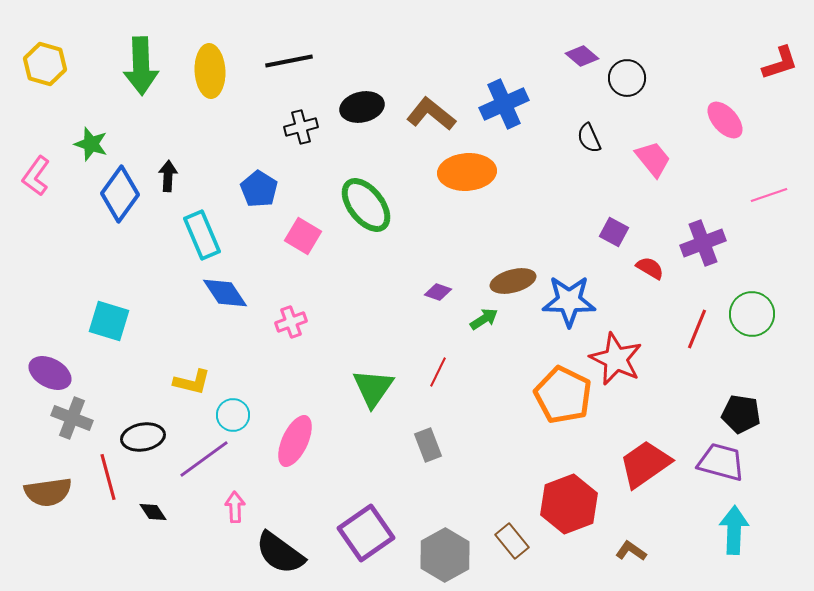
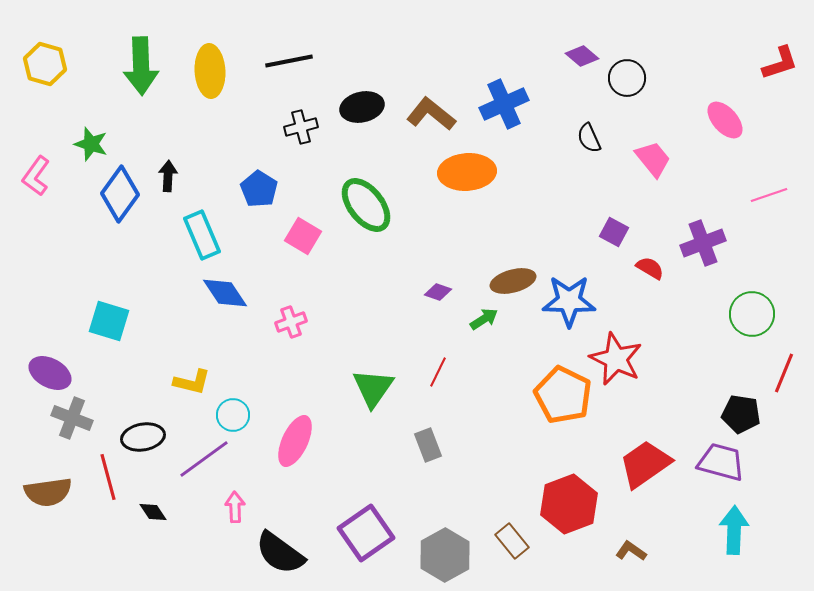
red line at (697, 329): moved 87 px right, 44 px down
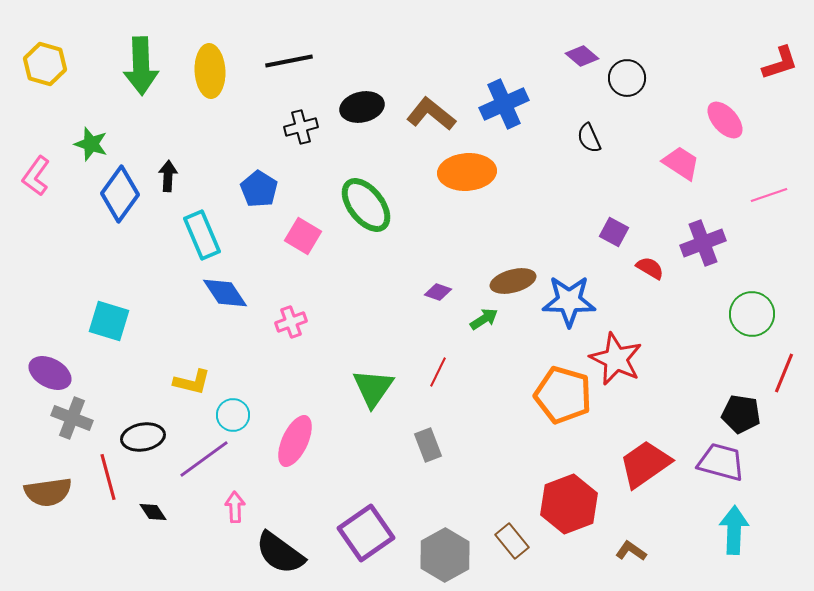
pink trapezoid at (653, 159): moved 28 px right, 4 px down; rotated 18 degrees counterclockwise
orange pentagon at (563, 395): rotated 10 degrees counterclockwise
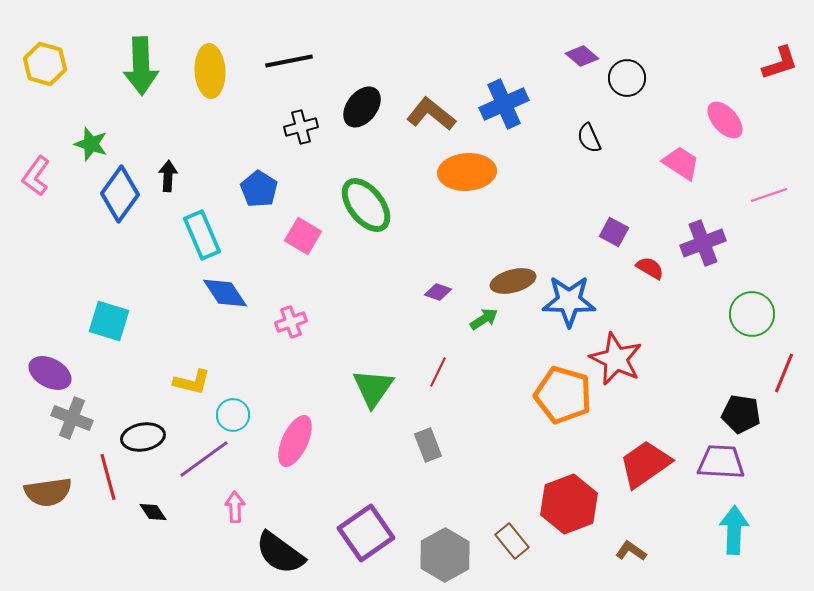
black ellipse at (362, 107): rotated 39 degrees counterclockwise
purple trapezoid at (721, 462): rotated 12 degrees counterclockwise
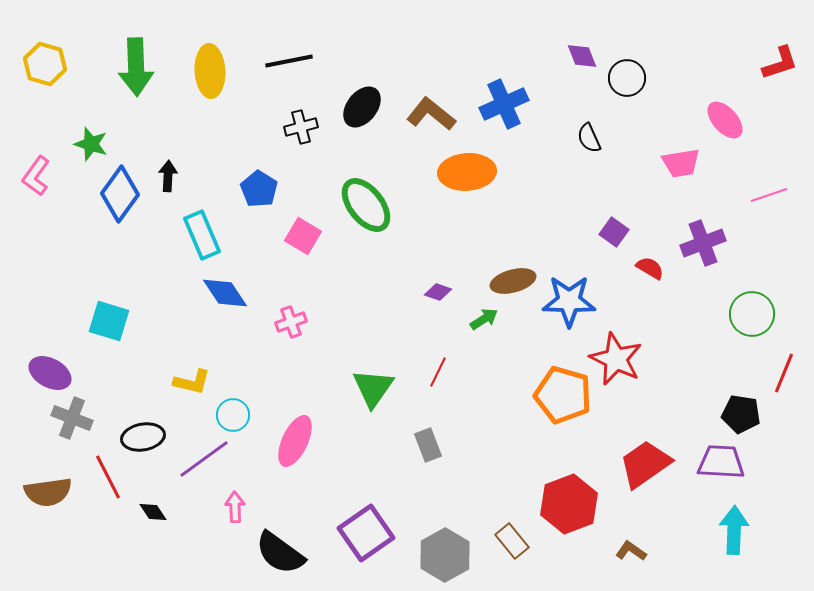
purple diamond at (582, 56): rotated 28 degrees clockwise
green arrow at (141, 66): moved 5 px left, 1 px down
pink trapezoid at (681, 163): rotated 138 degrees clockwise
purple square at (614, 232): rotated 8 degrees clockwise
red line at (108, 477): rotated 12 degrees counterclockwise
